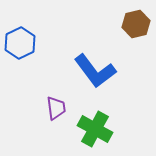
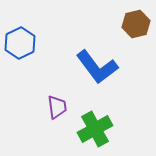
blue L-shape: moved 2 px right, 4 px up
purple trapezoid: moved 1 px right, 1 px up
green cross: rotated 32 degrees clockwise
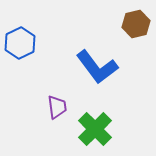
green cross: rotated 16 degrees counterclockwise
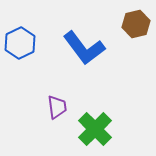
blue L-shape: moved 13 px left, 19 px up
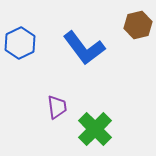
brown hexagon: moved 2 px right, 1 px down
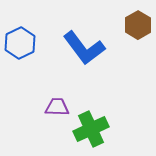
brown hexagon: rotated 16 degrees counterclockwise
purple trapezoid: rotated 80 degrees counterclockwise
green cross: moved 4 px left; rotated 20 degrees clockwise
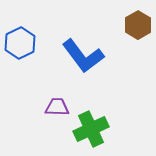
blue L-shape: moved 1 px left, 8 px down
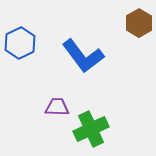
brown hexagon: moved 1 px right, 2 px up
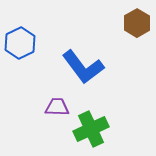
brown hexagon: moved 2 px left
blue L-shape: moved 11 px down
